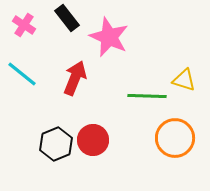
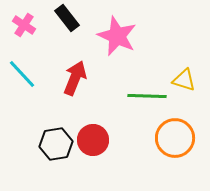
pink star: moved 8 px right, 1 px up
cyan line: rotated 8 degrees clockwise
black hexagon: rotated 12 degrees clockwise
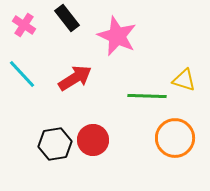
red arrow: rotated 36 degrees clockwise
black hexagon: moved 1 px left
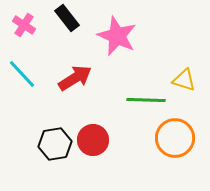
green line: moved 1 px left, 4 px down
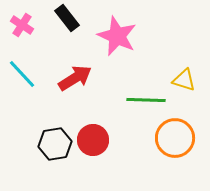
pink cross: moved 2 px left
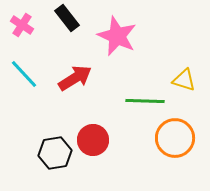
cyan line: moved 2 px right
green line: moved 1 px left, 1 px down
black hexagon: moved 9 px down
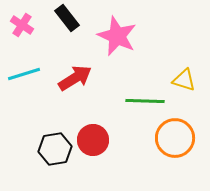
cyan line: rotated 64 degrees counterclockwise
black hexagon: moved 4 px up
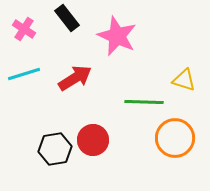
pink cross: moved 2 px right, 4 px down
green line: moved 1 px left, 1 px down
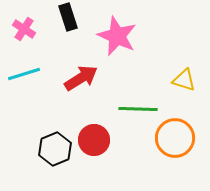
black rectangle: moved 1 px right, 1 px up; rotated 20 degrees clockwise
red arrow: moved 6 px right
green line: moved 6 px left, 7 px down
red circle: moved 1 px right
black hexagon: rotated 12 degrees counterclockwise
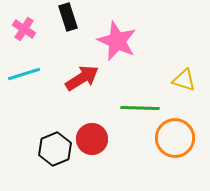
pink star: moved 5 px down
red arrow: moved 1 px right
green line: moved 2 px right, 1 px up
red circle: moved 2 px left, 1 px up
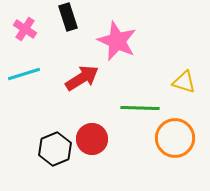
pink cross: moved 1 px right
yellow triangle: moved 2 px down
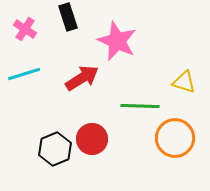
green line: moved 2 px up
